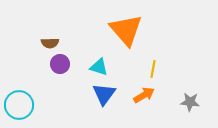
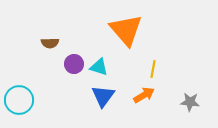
purple circle: moved 14 px right
blue triangle: moved 1 px left, 2 px down
cyan circle: moved 5 px up
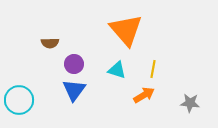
cyan triangle: moved 18 px right, 3 px down
blue triangle: moved 29 px left, 6 px up
gray star: moved 1 px down
